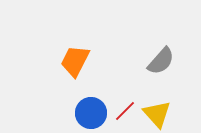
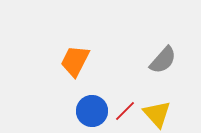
gray semicircle: moved 2 px right, 1 px up
blue circle: moved 1 px right, 2 px up
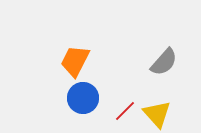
gray semicircle: moved 1 px right, 2 px down
blue circle: moved 9 px left, 13 px up
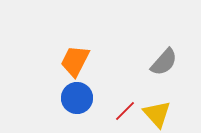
blue circle: moved 6 px left
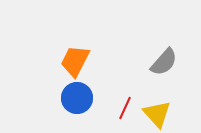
red line: moved 3 px up; rotated 20 degrees counterclockwise
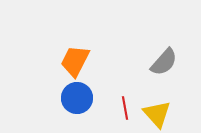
red line: rotated 35 degrees counterclockwise
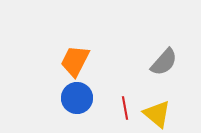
yellow triangle: rotated 8 degrees counterclockwise
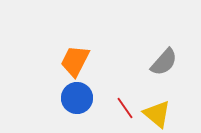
red line: rotated 25 degrees counterclockwise
